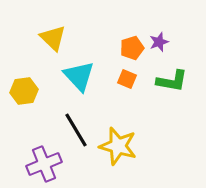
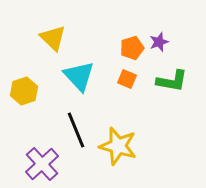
yellow hexagon: rotated 12 degrees counterclockwise
black line: rotated 9 degrees clockwise
purple cross: moved 2 px left; rotated 20 degrees counterclockwise
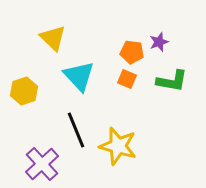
orange pentagon: moved 4 px down; rotated 25 degrees clockwise
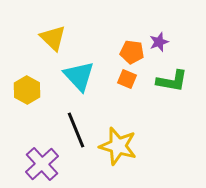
yellow hexagon: moved 3 px right, 1 px up; rotated 12 degrees counterclockwise
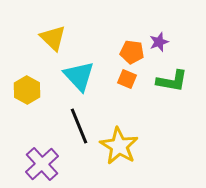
black line: moved 3 px right, 4 px up
yellow star: moved 1 px right; rotated 15 degrees clockwise
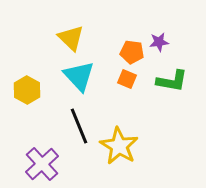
yellow triangle: moved 18 px right
purple star: rotated 12 degrees clockwise
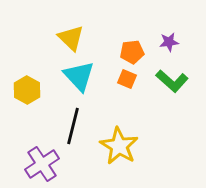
purple star: moved 10 px right
orange pentagon: rotated 15 degrees counterclockwise
green L-shape: rotated 32 degrees clockwise
black line: moved 6 px left; rotated 36 degrees clockwise
purple cross: rotated 8 degrees clockwise
